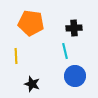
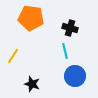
orange pentagon: moved 5 px up
black cross: moved 4 px left; rotated 21 degrees clockwise
yellow line: moved 3 px left; rotated 35 degrees clockwise
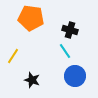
black cross: moved 2 px down
cyan line: rotated 21 degrees counterclockwise
black star: moved 4 px up
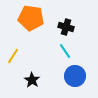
black cross: moved 4 px left, 3 px up
black star: rotated 14 degrees clockwise
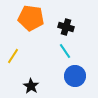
black star: moved 1 px left, 6 px down
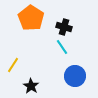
orange pentagon: rotated 25 degrees clockwise
black cross: moved 2 px left
cyan line: moved 3 px left, 4 px up
yellow line: moved 9 px down
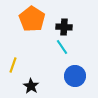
orange pentagon: moved 1 px right, 1 px down
black cross: rotated 14 degrees counterclockwise
yellow line: rotated 14 degrees counterclockwise
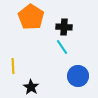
orange pentagon: moved 1 px left, 2 px up
yellow line: moved 1 px down; rotated 21 degrees counterclockwise
blue circle: moved 3 px right
black star: moved 1 px down
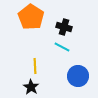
black cross: rotated 14 degrees clockwise
cyan line: rotated 28 degrees counterclockwise
yellow line: moved 22 px right
